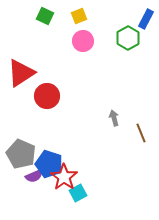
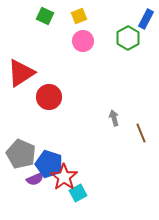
red circle: moved 2 px right, 1 px down
purple semicircle: moved 1 px right, 3 px down
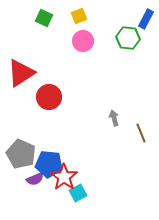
green square: moved 1 px left, 2 px down
green hexagon: rotated 25 degrees counterclockwise
blue pentagon: rotated 12 degrees counterclockwise
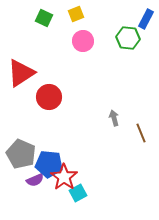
yellow square: moved 3 px left, 2 px up
purple semicircle: moved 1 px down
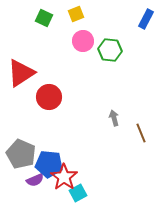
green hexagon: moved 18 px left, 12 px down
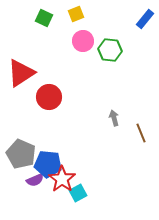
blue rectangle: moved 1 px left; rotated 12 degrees clockwise
blue pentagon: moved 1 px left
red star: moved 2 px left, 2 px down
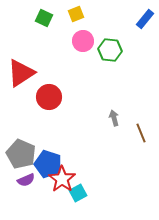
blue pentagon: rotated 12 degrees clockwise
purple semicircle: moved 9 px left
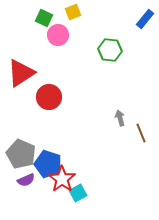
yellow square: moved 3 px left, 2 px up
pink circle: moved 25 px left, 6 px up
gray arrow: moved 6 px right
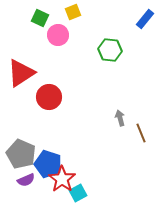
green square: moved 4 px left
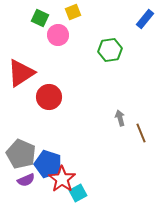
green hexagon: rotated 15 degrees counterclockwise
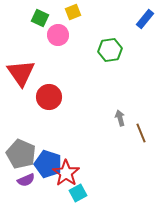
red triangle: rotated 32 degrees counterclockwise
red star: moved 4 px right, 6 px up
